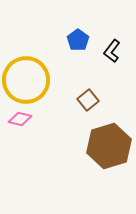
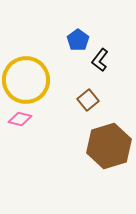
black L-shape: moved 12 px left, 9 px down
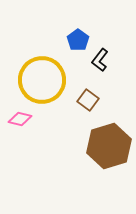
yellow circle: moved 16 px right
brown square: rotated 15 degrees counterclockwise
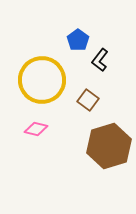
pink diamond: moved 16 px right, 10 px down
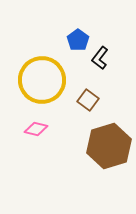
black L-shape: moved 2 px up
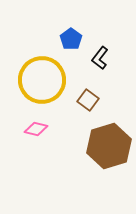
blue pentagon: moved 7 px left, 1 px up
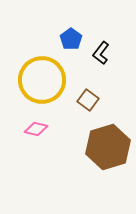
black L-shape: moved 1 px right, 5 px up
brown hexagon: moved 1 px left, 1 px down
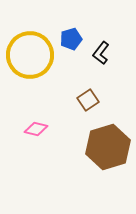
blue pentagon: rotated 20 degrees clockwise
yellow circle: moved 12 px left, 25 px up
brown square: rotated 20 degrees clockwise
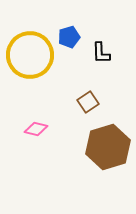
blue pentagon: moved 2 px left, 2 px up
black L-shape: rotated 40 degrees counterclockwise
brown square: moved 2 px down
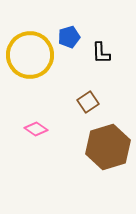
pink diamond: rotated 20 degrees clockwise
